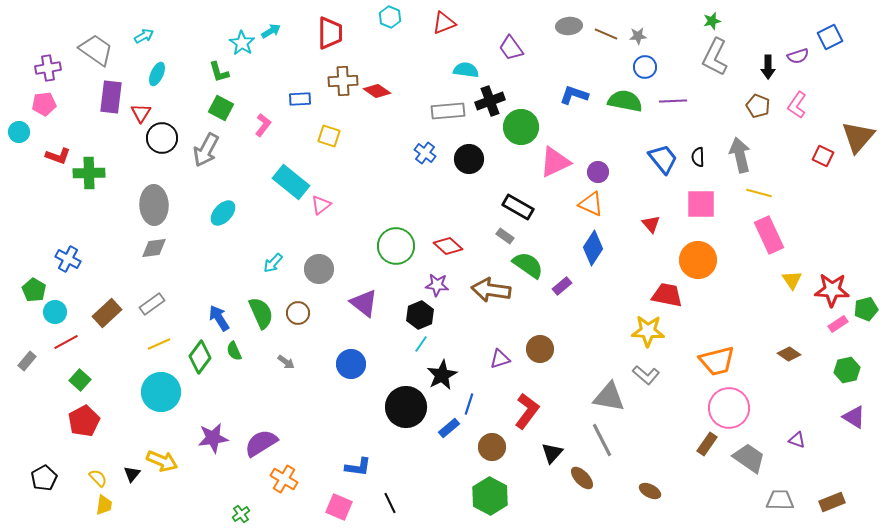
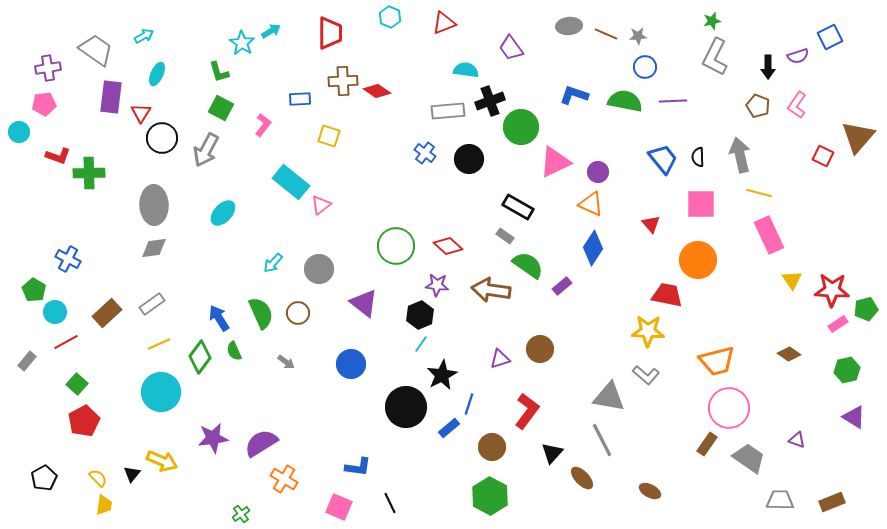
green square at (80, 380): moved 3 px left, 4 px down
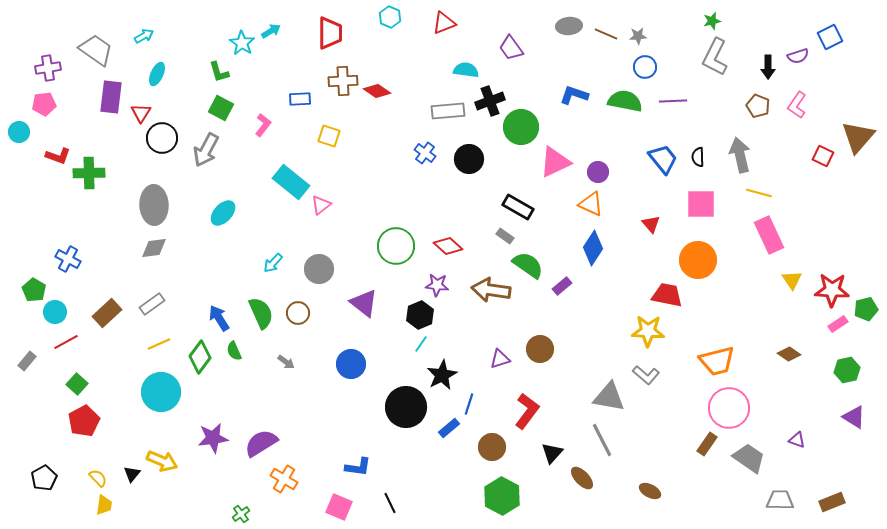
green hexagon at (490, 496): moved 12 px right
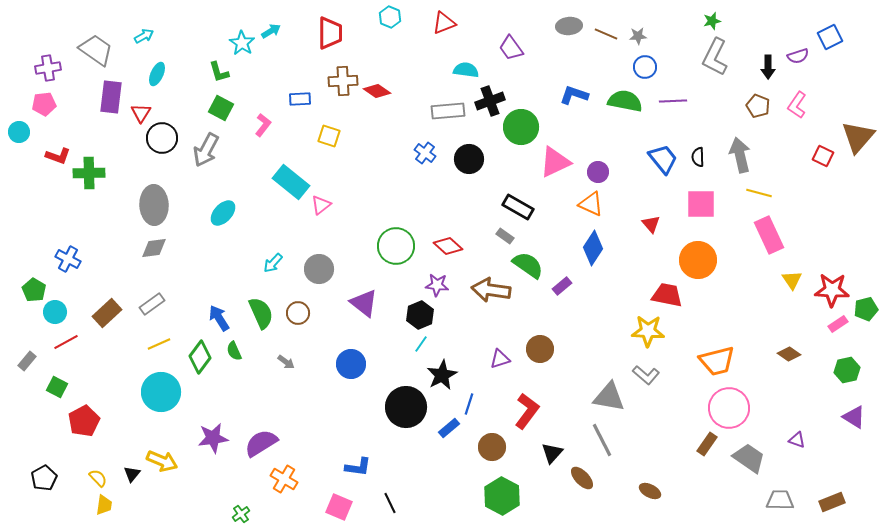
green square at (77, 384): moved 20 px left, 3 px down; rotated 15 degrees counterclockwise
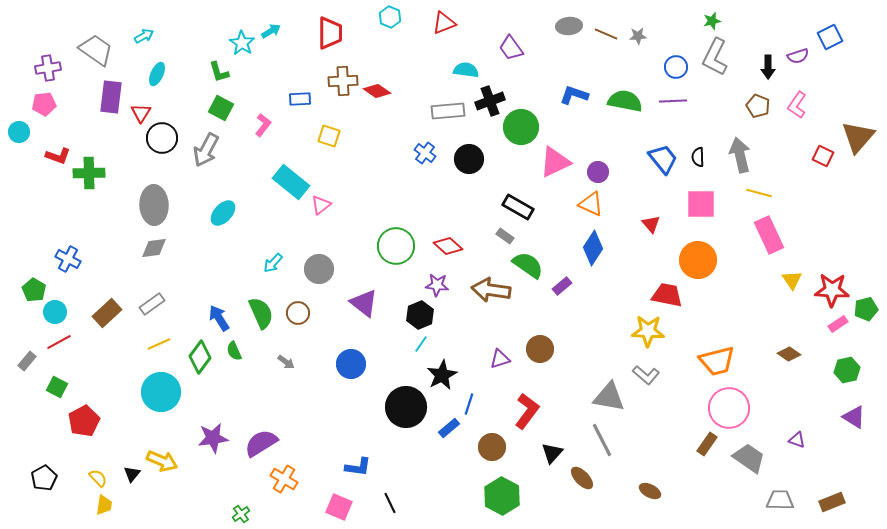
blue circle at (645, 67): moved 31 px right
red line at (66, 342): moved 7 px left
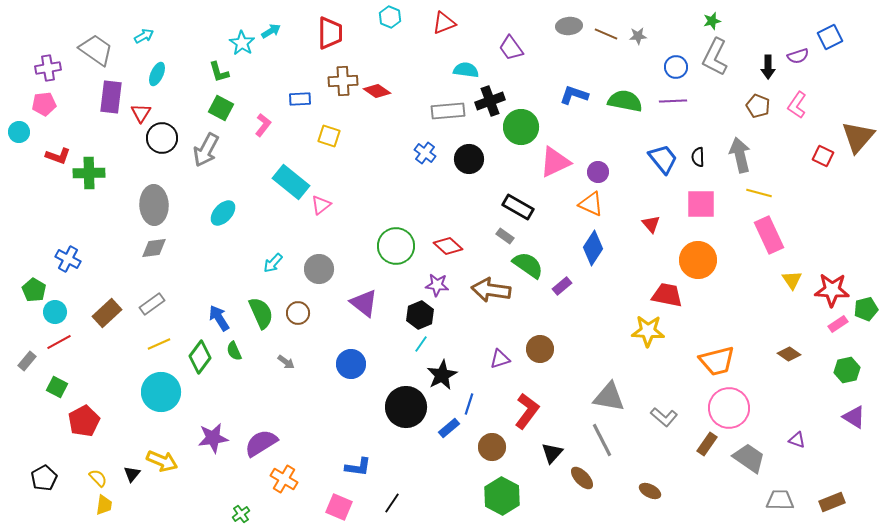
gray L-shape at (646, 375): moved 18 px right, 42 px down
black line at (390, 503): moved 2 px right; rotated 60 degrees clockwise
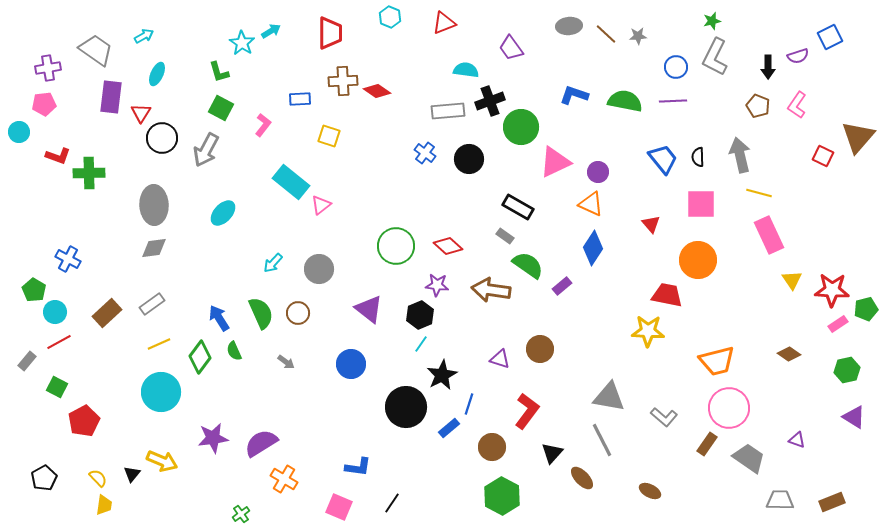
brown line at (606, 34): rotated 20 degrees clockwise
purple triangle at (364, 303): moved 5 px right, 6 px down
purple triangle at (500, 359): rotated 35 degrees clockwise
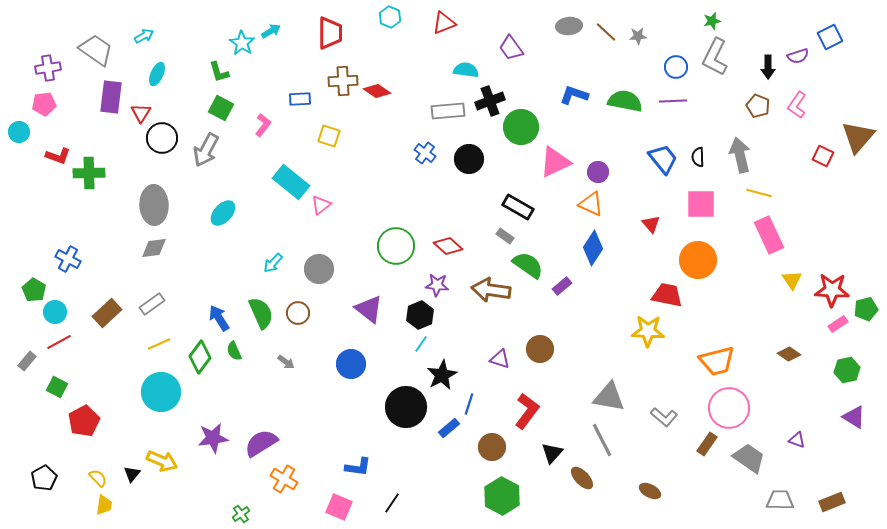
brown line at (606, 34): moved 2 px up
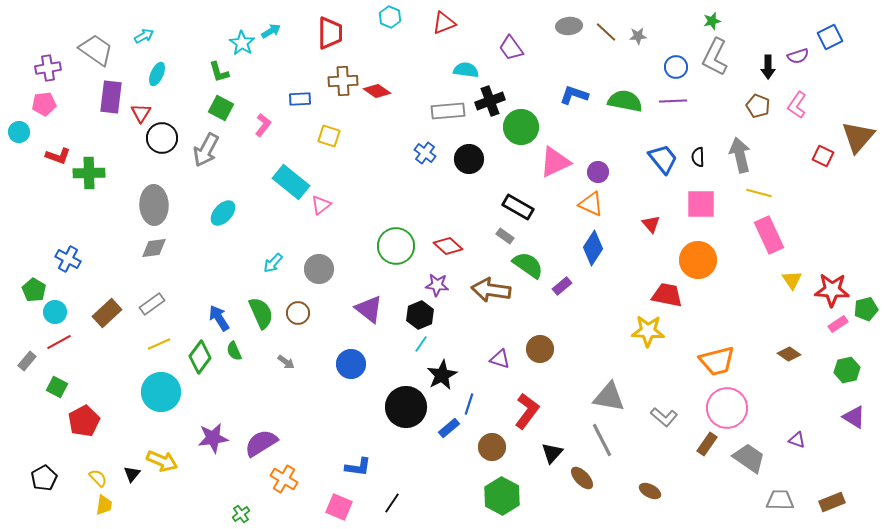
pink circle at (729, 408): moved 2 px left
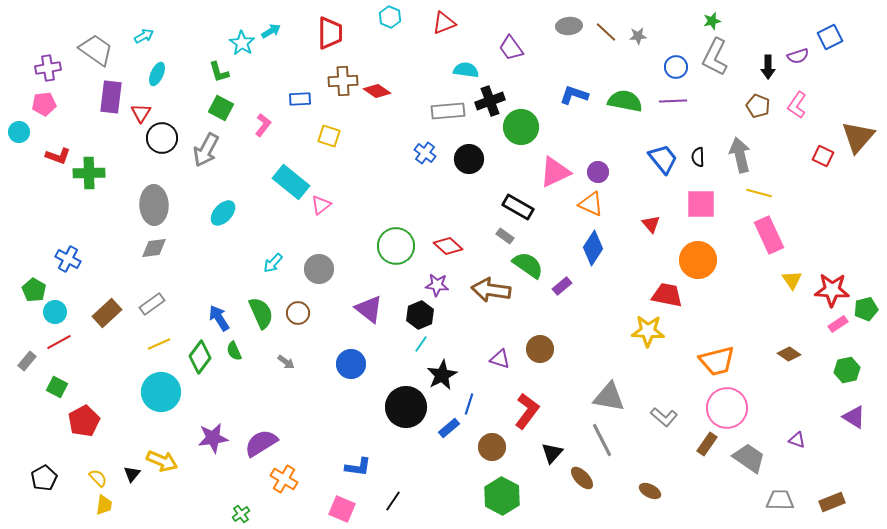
pink triangle at (555, 162): moved 10 px down
black line at (392, 503): moved 1 px right, 2 px up
pink square at (339, 507): moved 3 px right, 2 px down
